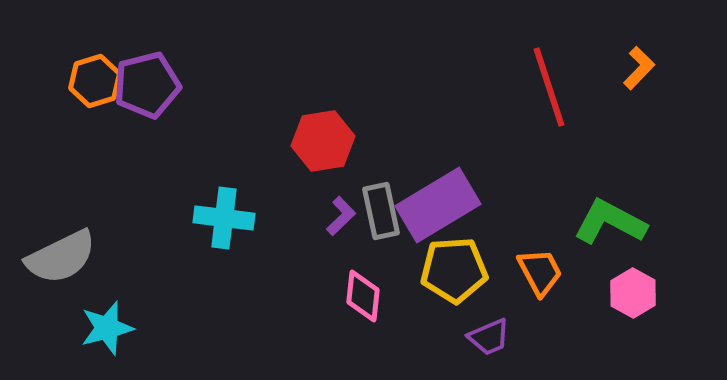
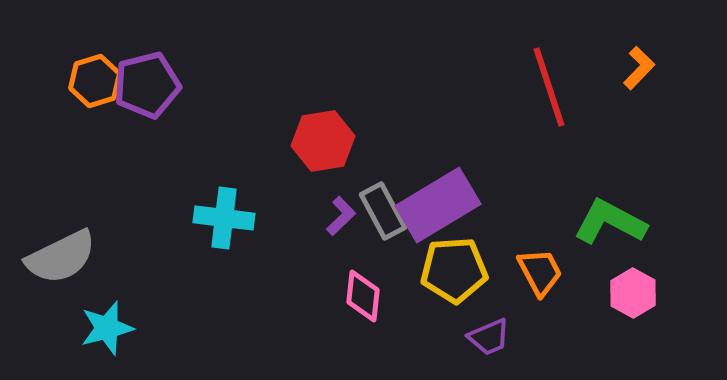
gray rectangle: moved 2 px right; rotated 16 degrees counterclockwise
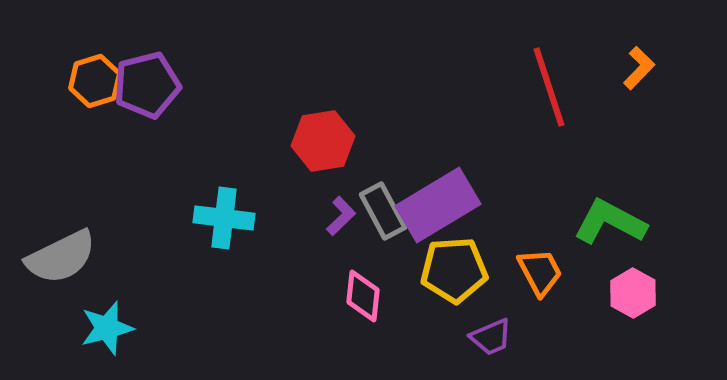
purple trapezoid: moved 2 px right
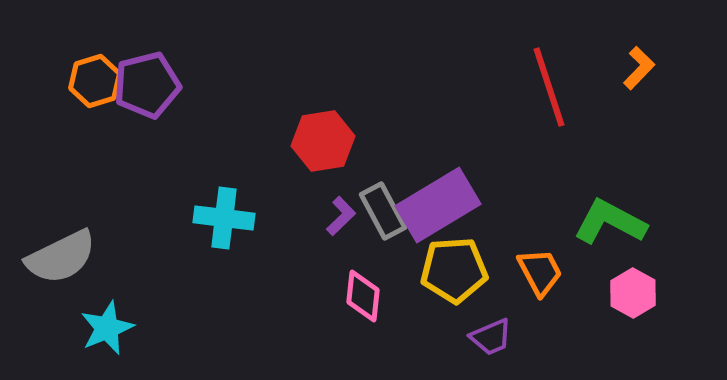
cyan star: rotated 8 degrees counterclockwise
